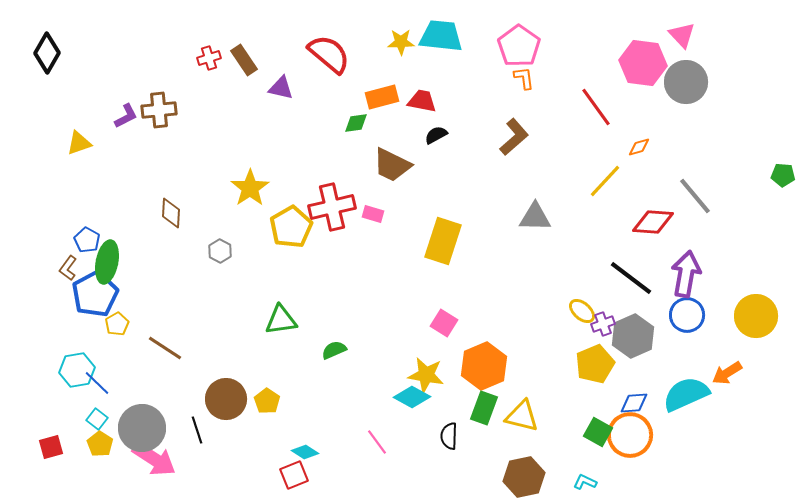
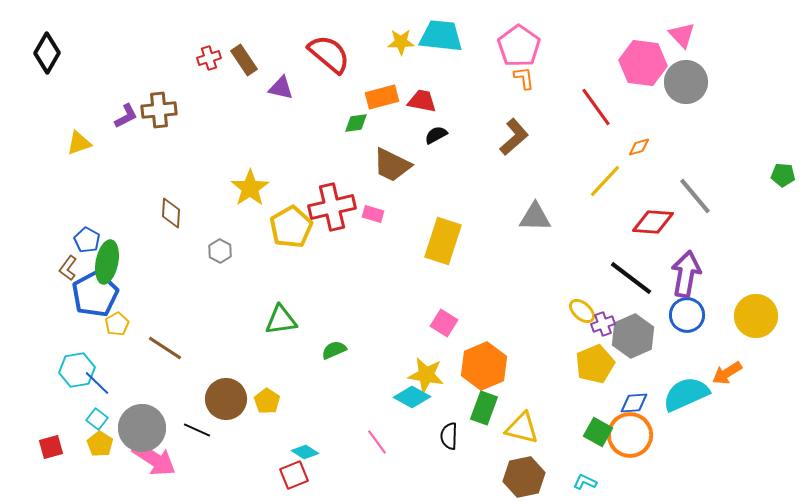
yellow triangle at (522, 416): moved 12 px down
black line at (197, 430): rotated 48 degrees counterclockwise
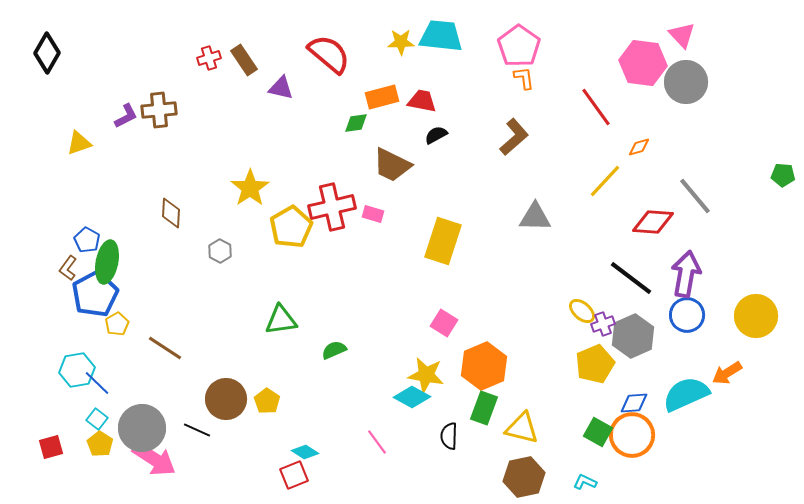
orange circle at (630, 435): moved 2 px right
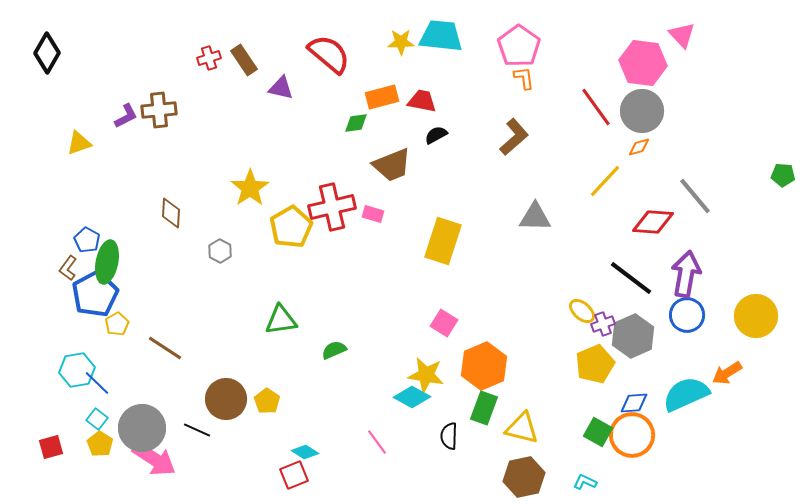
gray circle at (686, 82): moved 44 px left, 29 px down
brown trapezoid at (392, 165): rotated 48 degrees counterclockwise
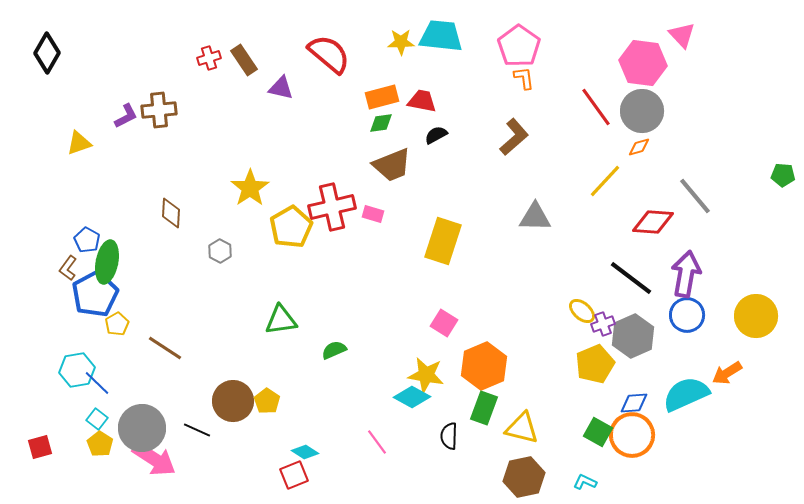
green diamond at (356, 123): moved 25 px right
brown circle at (226, 399): moved 7 px right, 2 px down
red square at (51, 447): moved 11 px left
